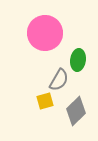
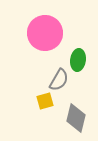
gray diamond: moved 7 px down; rotated 32 degrees counterclockwise
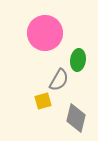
yellow square: moved 2 px left
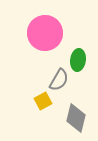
yellow square: rotated 12 degrees counterclockwise
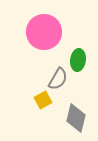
pink circle: moved 1 px left, 1 px up
gray semicircle: moved 1 px left, 1 px up
yellow square: moved 1 px up
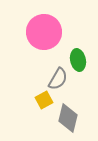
green ellipse: rotated 20 degrees counterclockwise
yellow square: moved 1 px right
gray diamond: moved 8 px left
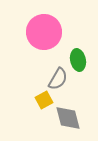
gray diamond: rotated 28 degrees counterclockwise
